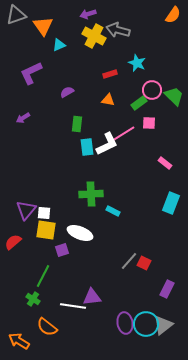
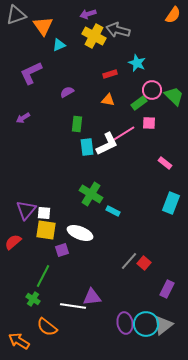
green cross at (91, 194): rotated 35 degrees clockwise
red square at (144, 263): rotated 16 degrees clockwise
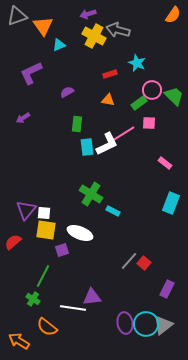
gray triangle at (16, 15): moved 1 px right, 1 px down
white line at (73, 306): moved 2 px down
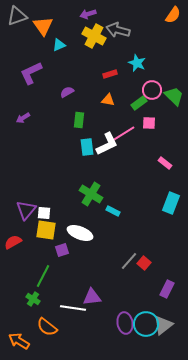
green rectangle at (77, 124): moved 2 px right, 4 px up
red semicircle at (13, 242): rotated 12 degrees clockwise
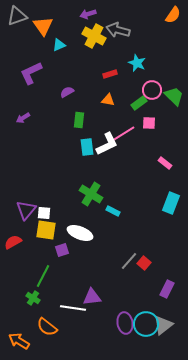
green cross at (33, 299): moved 1 px up
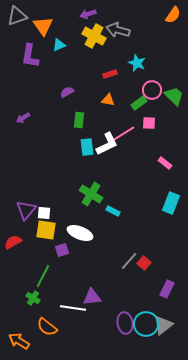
purple L-shape at (31, 73): moved 1 px left, 17 px up; rotated 55 degrees counterclockwise
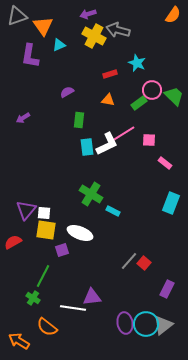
pink square at (149, 123): moved 17 px down
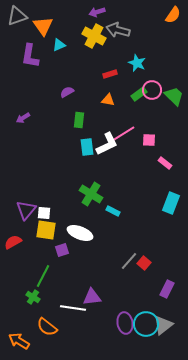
purple arrow at (88, 14): moved 9 px right, 2 px up
green rectangle at (139, 103): moved 9 px up
green cross at (33, 298): moved 1 px up
